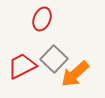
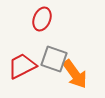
gray square: rotated 24 degrees counterclockwise
orange arrow: rotated 84 degrees counterclockwise
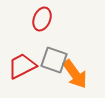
gray square: moved 1 px down
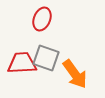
gray square: moved 8 px left, 2 px up
red trapezoid: moved 3 px up; rotated 24 degrees clockwise
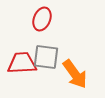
gray square: moved 1 px up; rotated 12 degrees counterclockwise
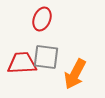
orange arrow: rotated 64 degrees clockwise
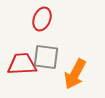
red trapezoid: moved 1 px down
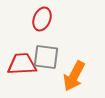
orange arrow: moved 1 px left, 2 px down
